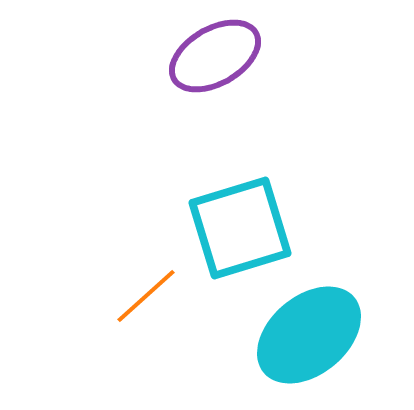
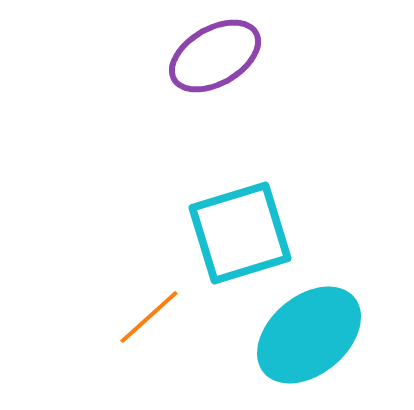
cyan square: moved 5 px down
orange line: moved 3 px right, 21 px down
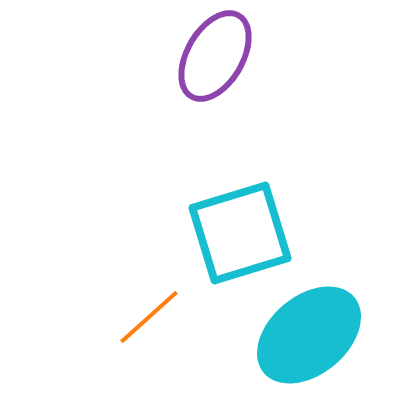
purple ellipse: rotated 30 degrees counterclockwise
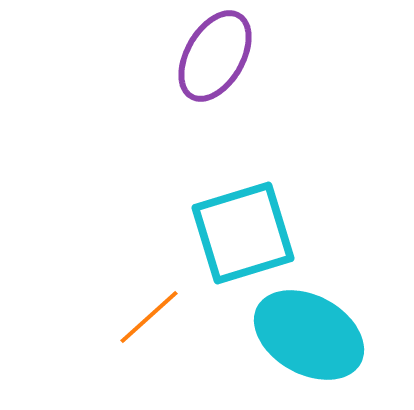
cyan square: moved 3 px right
cyan ellipse: rotated 69 degrees clockwise
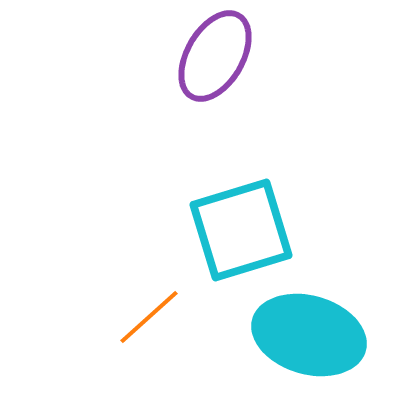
cyan square: moved 2 px left, 3 px up
cyan ellipse: rotated 13 degrees counterclockwise
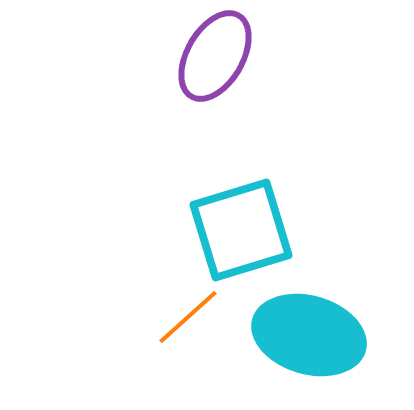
orange line: moved 39 px right
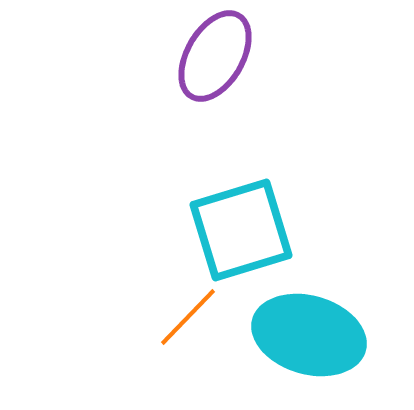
orange line: rotated 4 degrees counterclockwise
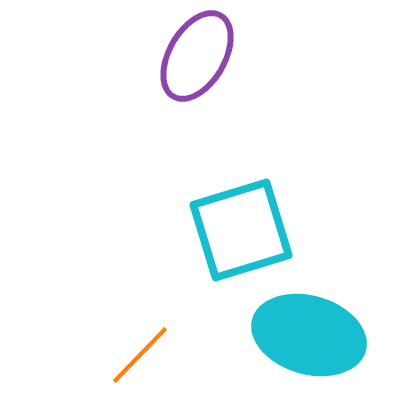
purple ellipse: moved 18 px left
orange line: moved 48 px left, 38 px down
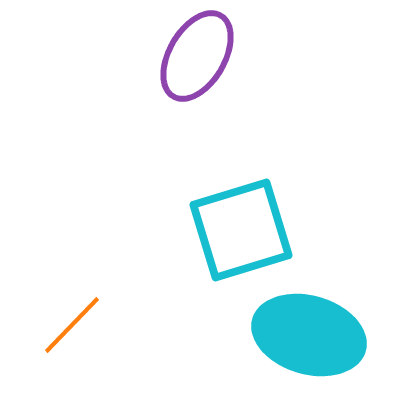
orange line: moved 68 px left, 30 px up
